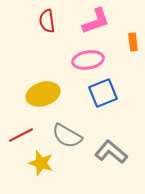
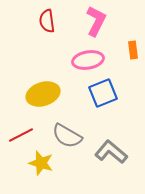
pink L-shape: rotated 44 degrees counterclockwise
orange rectangle: moved 8 px down
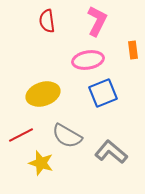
pink L-shape: moved 1 px right
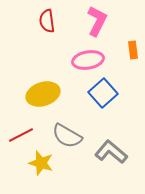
blue square: rotated 20 degrees counterclockwise
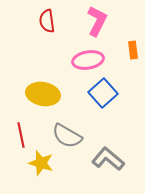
yellow ellipse: rotated 28 degrees clockwise
red line: rotated 75 degrees counterclockwise
gray L-shape: moved 3 px left, 7 px down
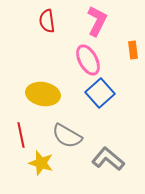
pink ellipse: rotated 72 degrees clockwise
blue square: moved 3 px left
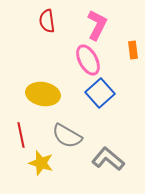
pink L-shape: moved 4 px down
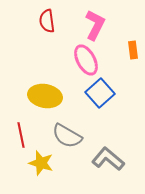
pink L-shape: moved 2 px left
pink ellipse: moved 2 px left
yellow ellipse: moved 2 px right, 2 px down
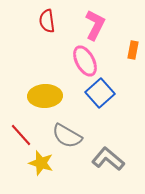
orange rectangle: rotated 18 degrees clockwise
pink ellipse: moved 1 px left, 1 px down
yellow ellipse: rotated 12 degrees counterclockwise
red line: rotated 30 degrees counterclockwise
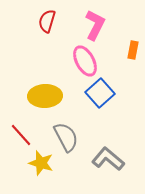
red semicircle: rotated 25 degrees clockwise
gray semicircle: moved 1 px left, 1 px down; rotated 148 degrees counterclockwise
